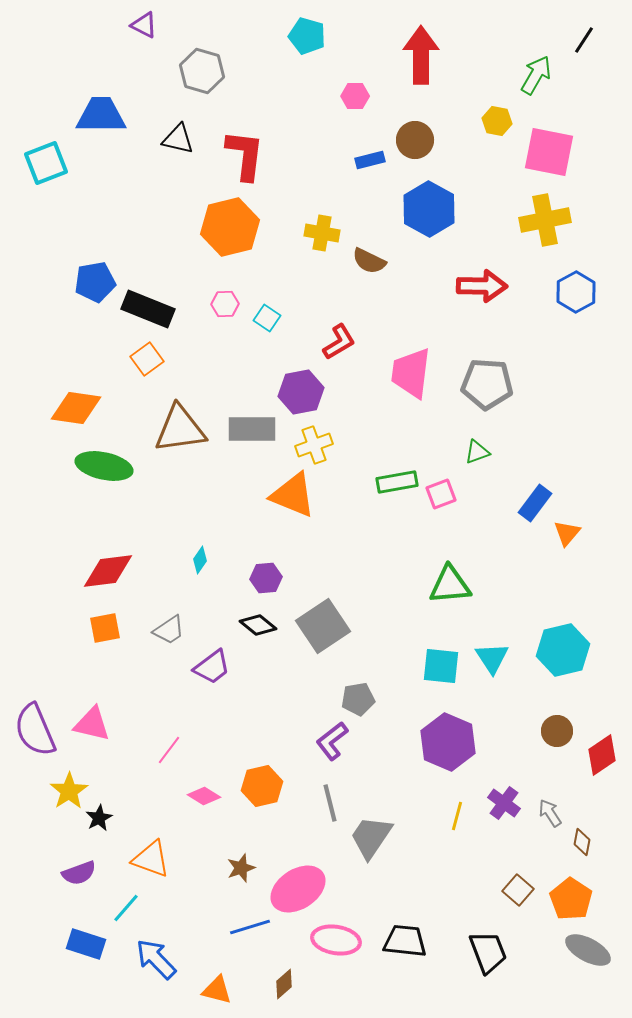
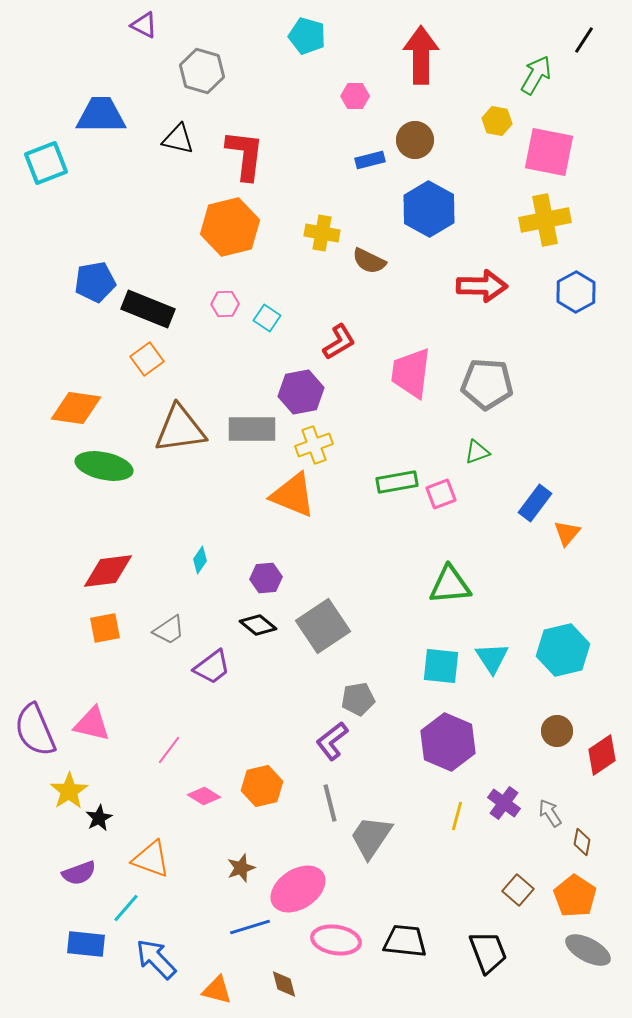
orange pentagon at (571, 899): moved 4 px right, 3 px up
blue rectangle at (86, 944): rotated 12 degrees counterclockwise
brown diamond at (284, 984): rotated 64 degrees counterclockwise
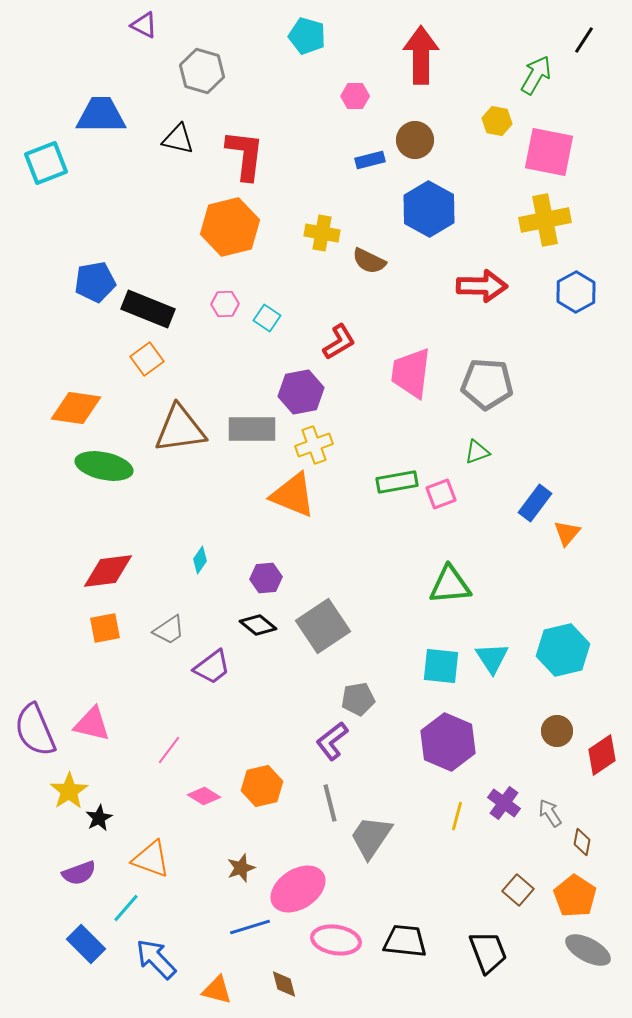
blue rectangle at (86, 944): rotated 39 degrees clockwise
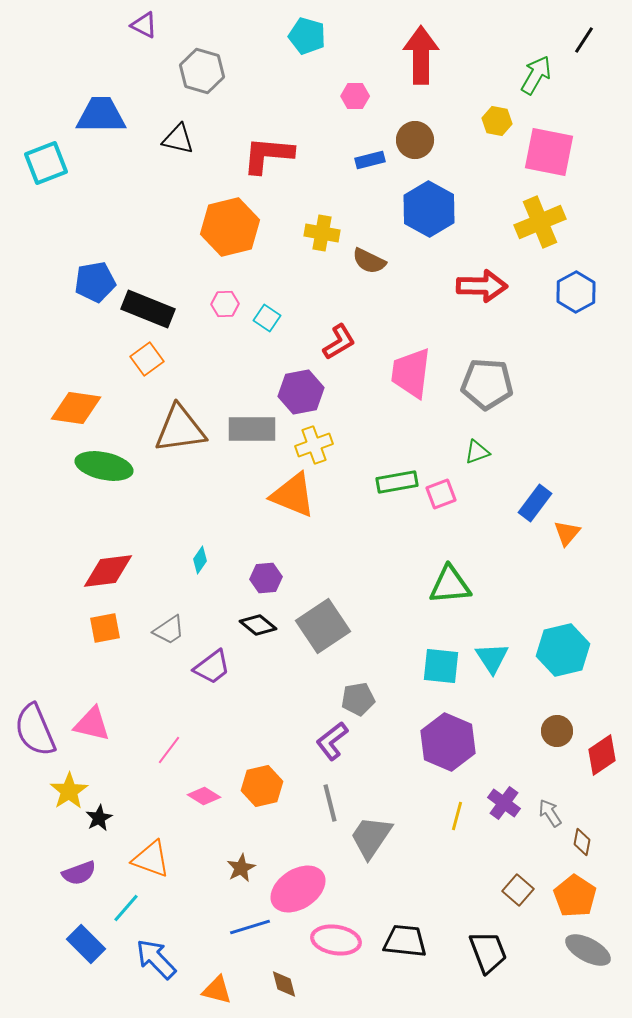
red L-shape at (245, 155): moved 23 px right; rotated 92 degrees counterclockwise
yellow cross at (545, 220): moved 5 px left, 2 px down; rotated 12 degrees counterclockwise
brown star at (241, 868): rotated 8 degrees counterclockwise
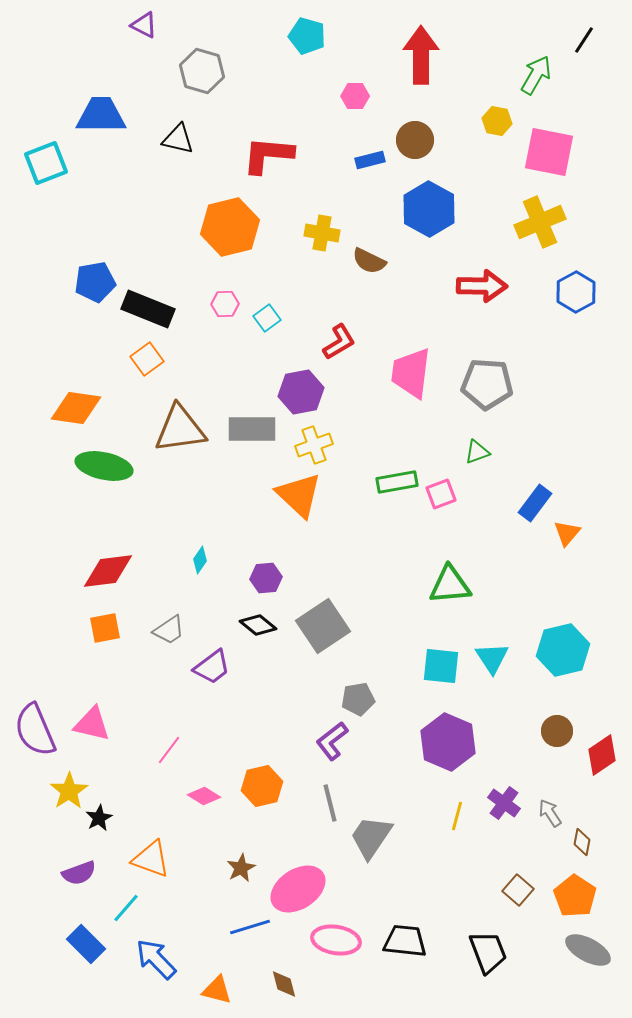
cyan square at (267, 318): rotated 20 degrees clockwise
orange triangle at (293, 495): moved 6 px right; rotated 21 degrees clockwise
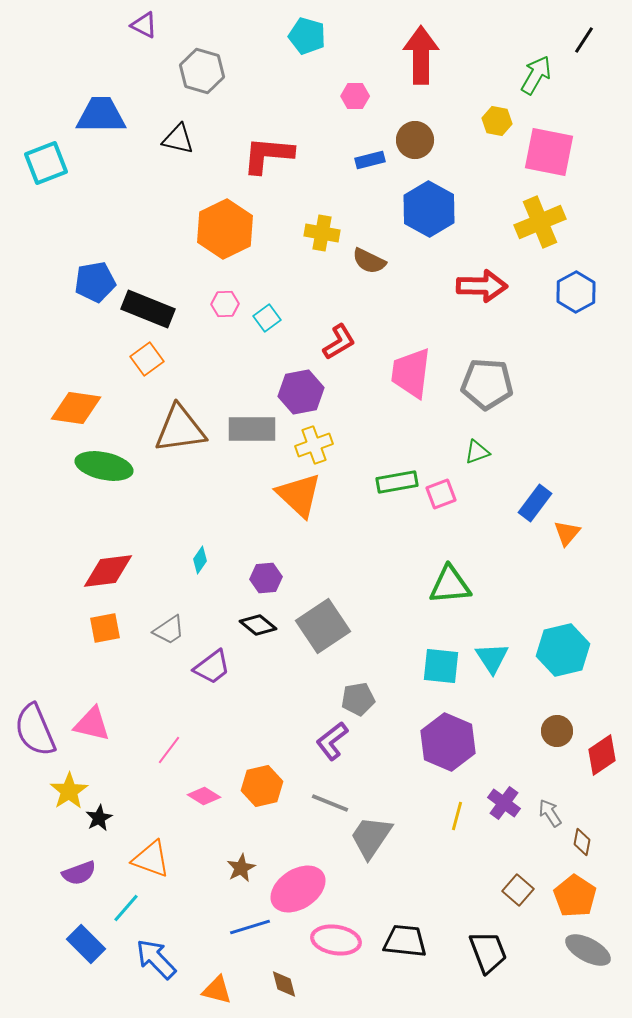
orange hexagon at (230, 227): moved 5 px left, 2 px down; rotated 12 degrees counterclockwise
gray line at (330, 803): rotated 54 degrees counterclockwise
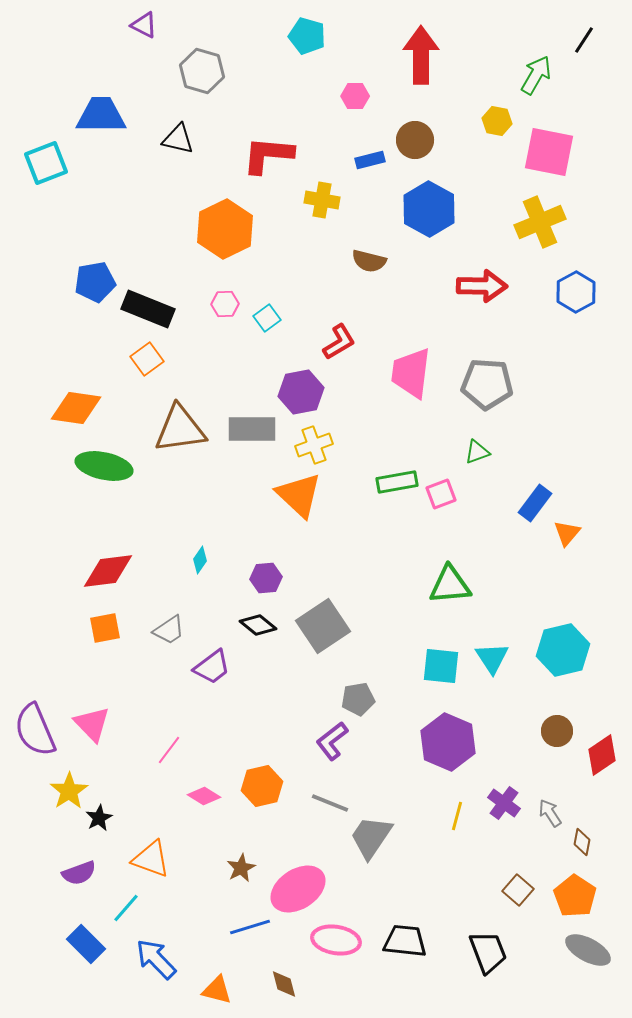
yellow cross at (322, 233): moved 33 px up
brown semicircle at (369, 261): rotated 12 degrees counterclockwise
pink triangle at (92, 724): rotated 33 degrees clockwise
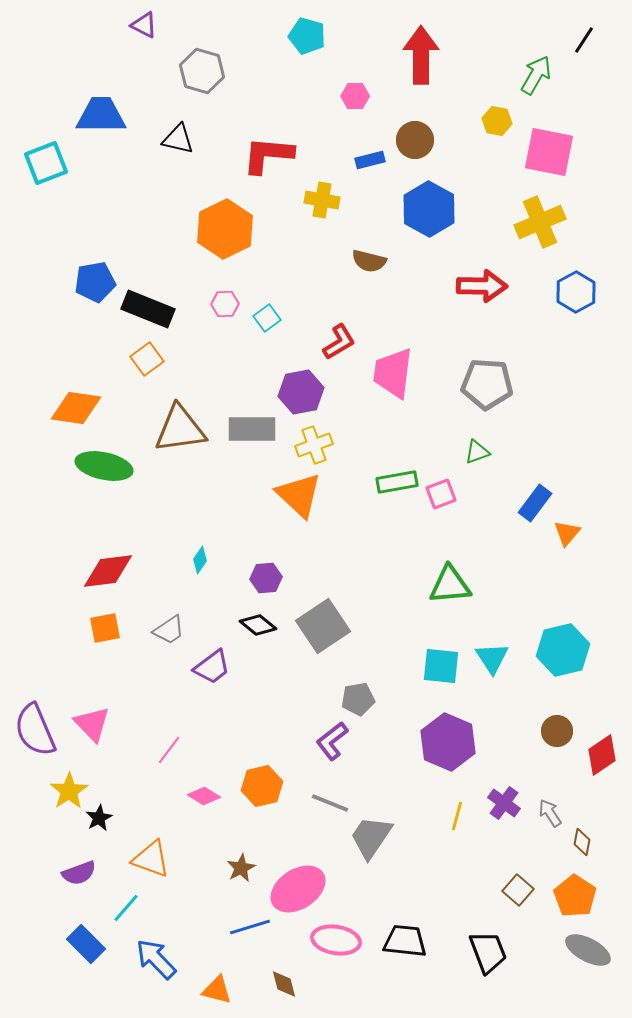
pink trapezoid at (411, 373): moved 18 px left
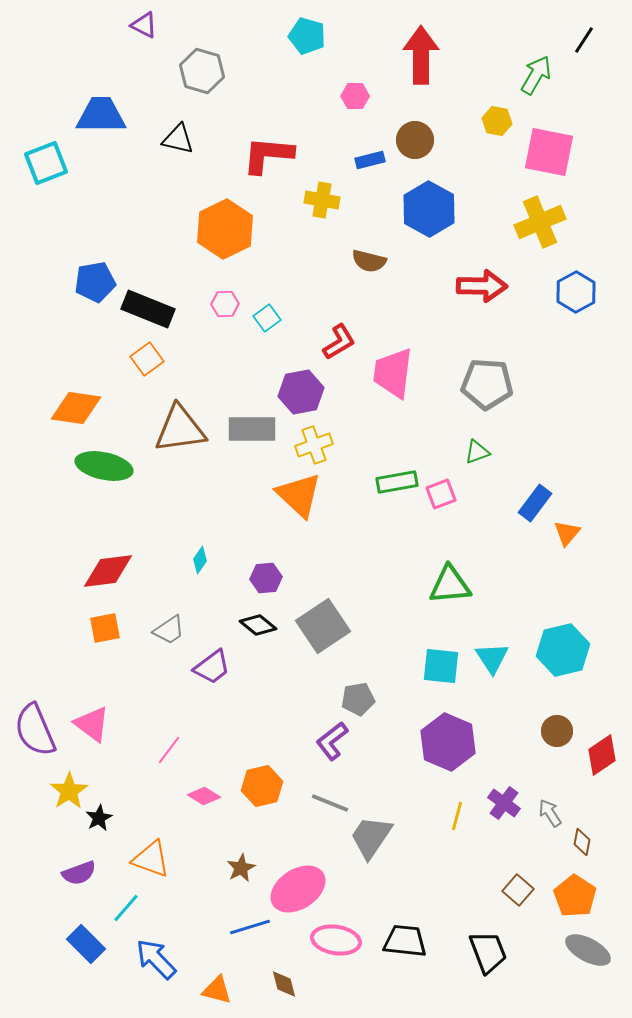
pink triangle at (92, 724): rotated 9 degrees counterclockwise
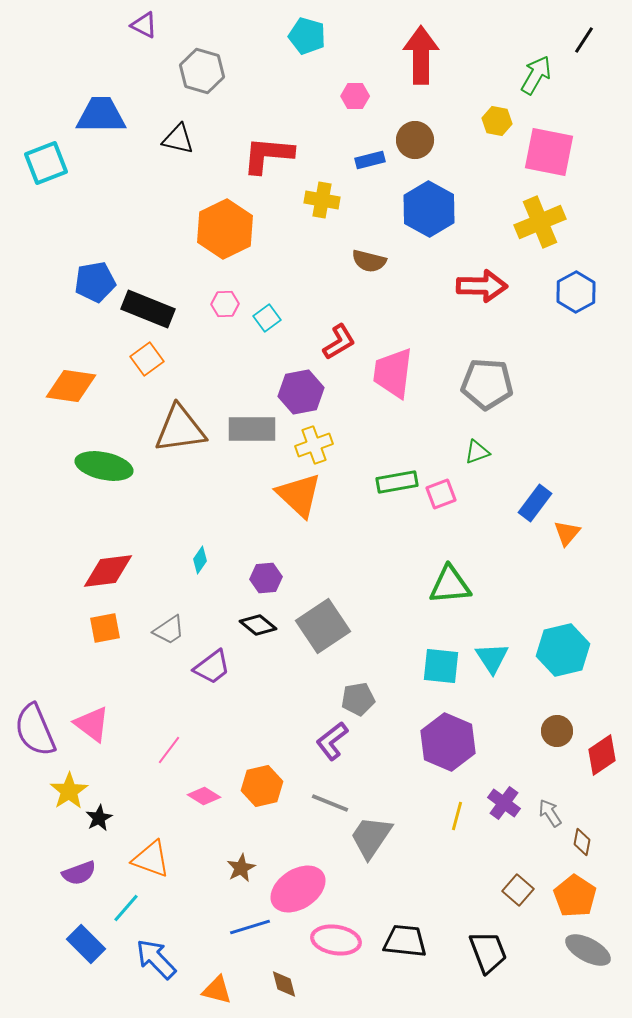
orange diamond at (76, 408): moved 5 px left, 22 px up
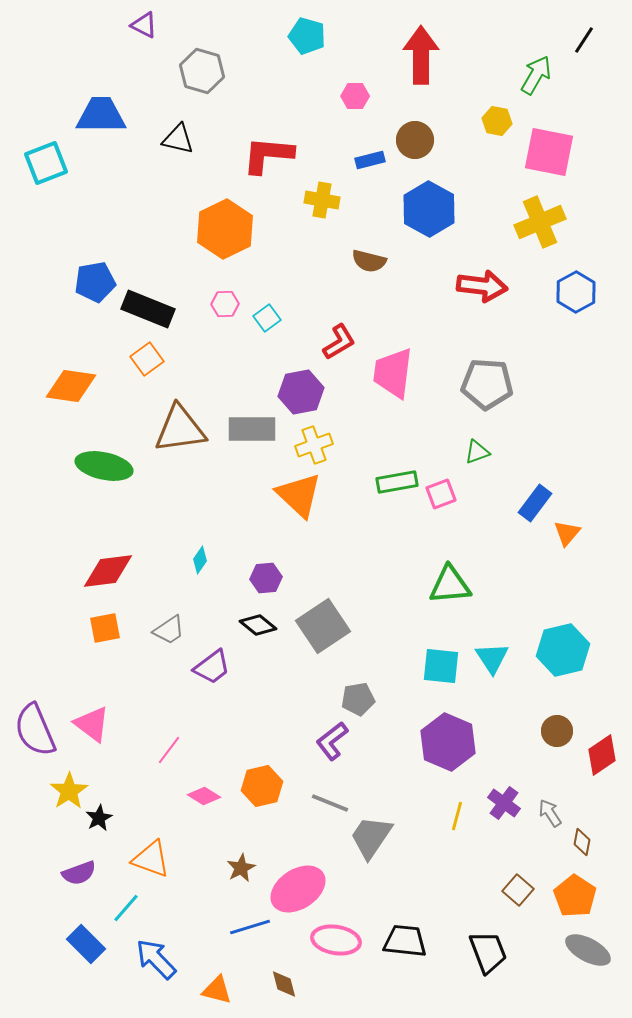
red arrow at (482, 286): rotated 6 degrees clockwise
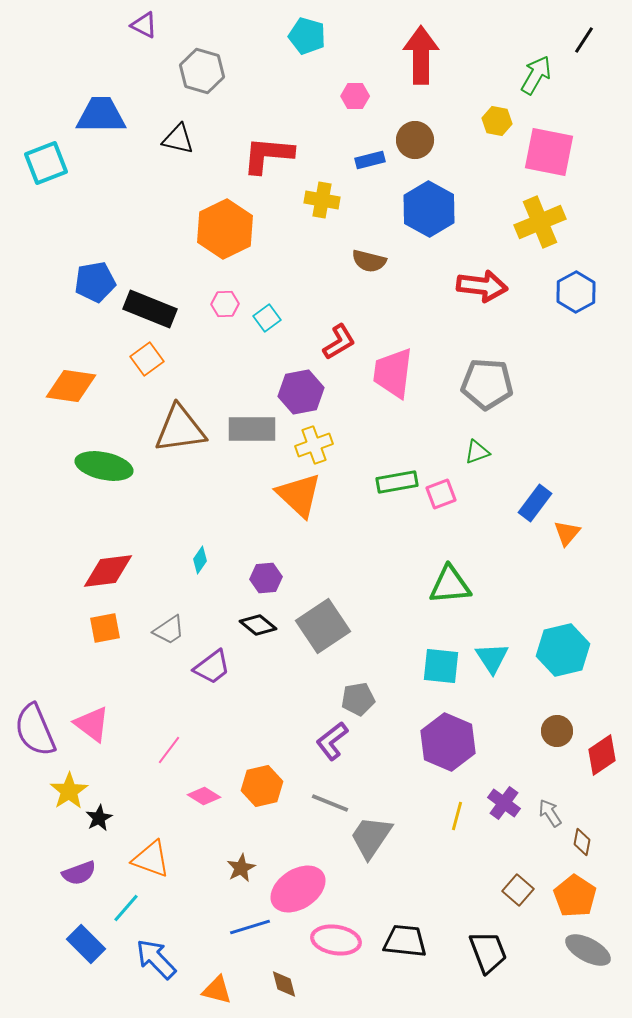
black rectangle at (148, 309): moved 2 px right
